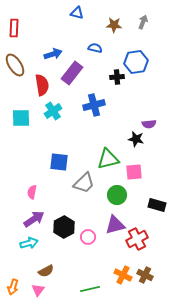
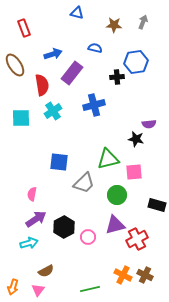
red rectangle: moved 10 px right; rotated 24 degrees counterclockwise
pink semicircle: moved 2 px down
purple arrow: moved 2 px right
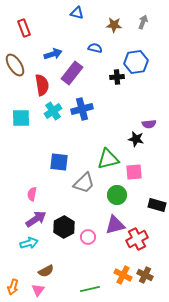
blue cross: moved 12 px left, 4 px down
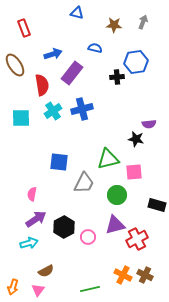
gray trapezoid: rotated 20 degrees counterclockwise
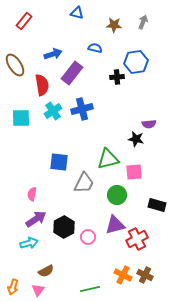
red rectangle: moved 7 px up; rotated 60 degrees clockwise
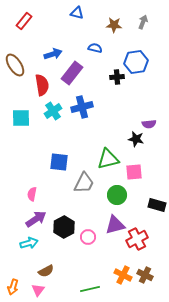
blue cross: moved 2 px up
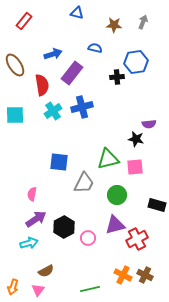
cyan square: moved 6 px left, 3 px up
pink square: moved 1 px right, 5 px up
pink circle: moved 1 px down
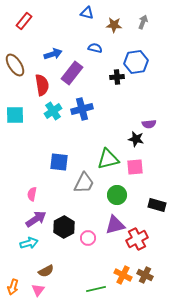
blue triangle: moved 10 px right
blue cross: moved 2 px down
green line: moved 6 px right
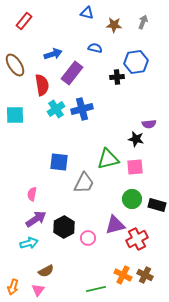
cyan cross: moved 3 px right, 2 px up
green circle: moved 15 px right, 4 px down
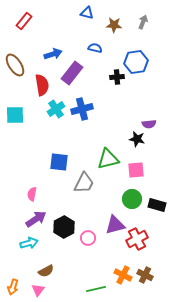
black star: moved 1 px right
pink square: moved 1 px right, 3 px down
